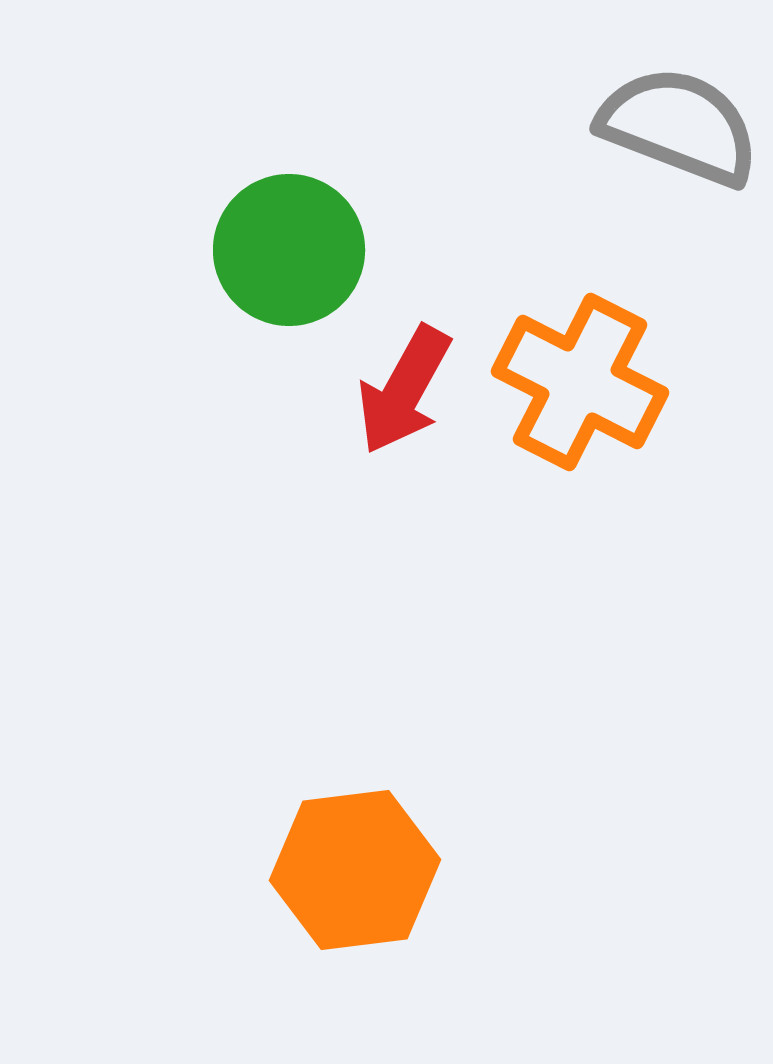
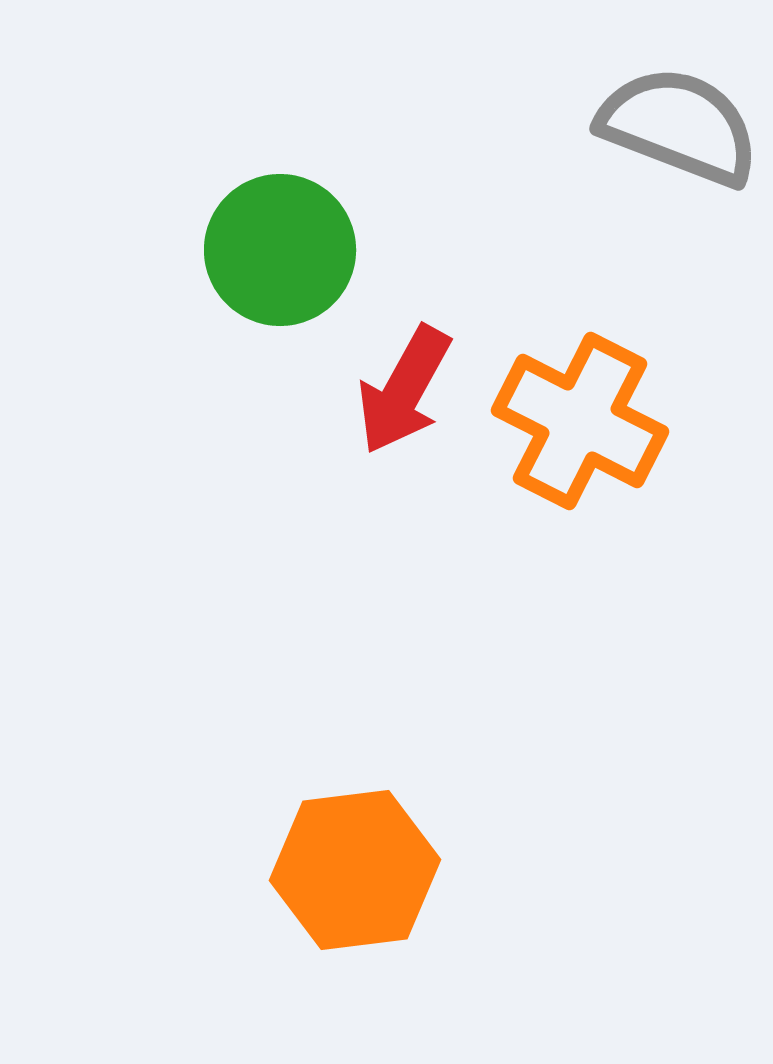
green circle: moved 9 px left
orange cross: moved 39 px down
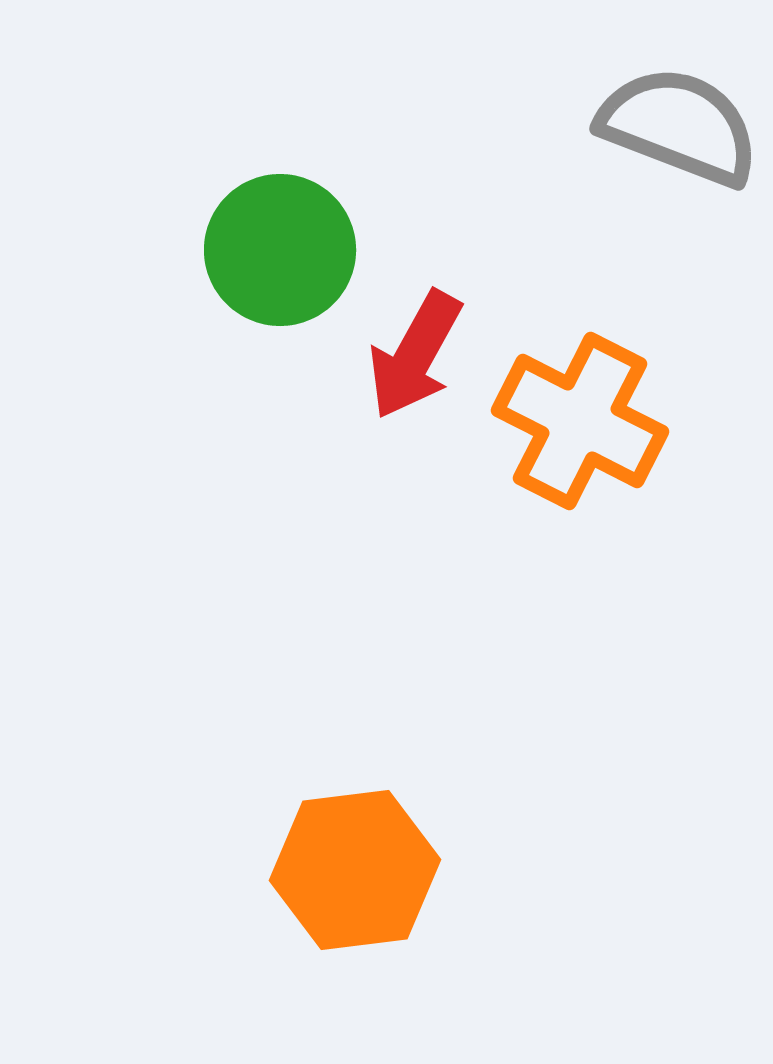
red arrow: moved 11 px right, 35 px up
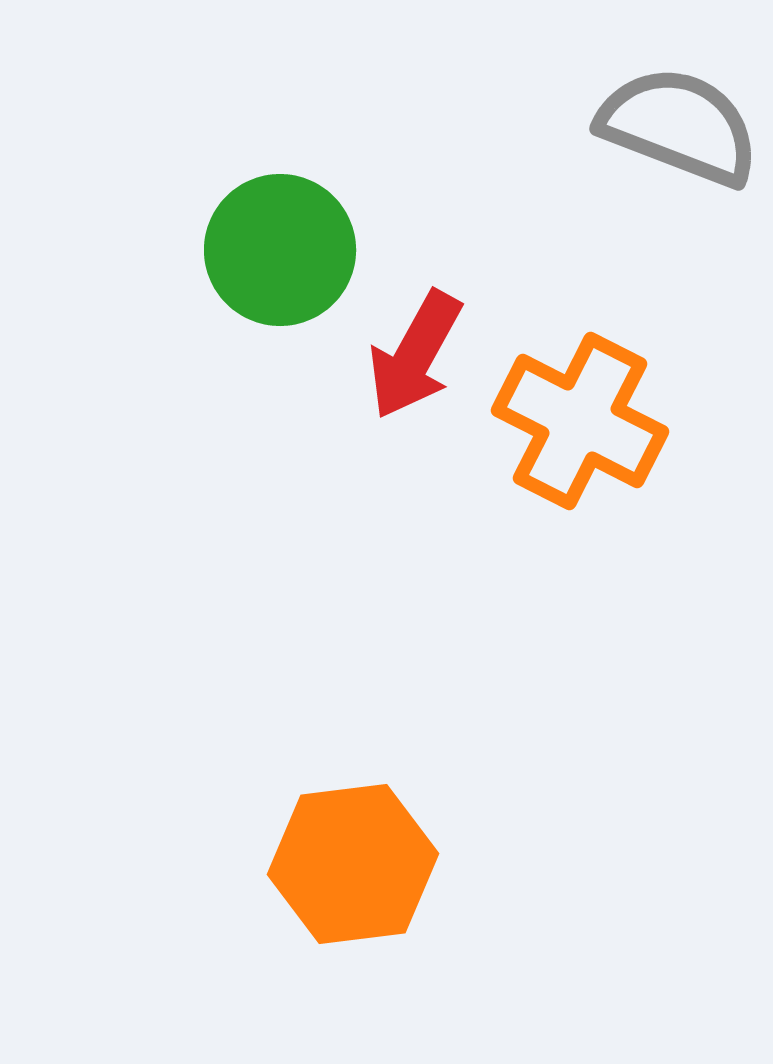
orange hexagon: moved 2 px left, 6 px up
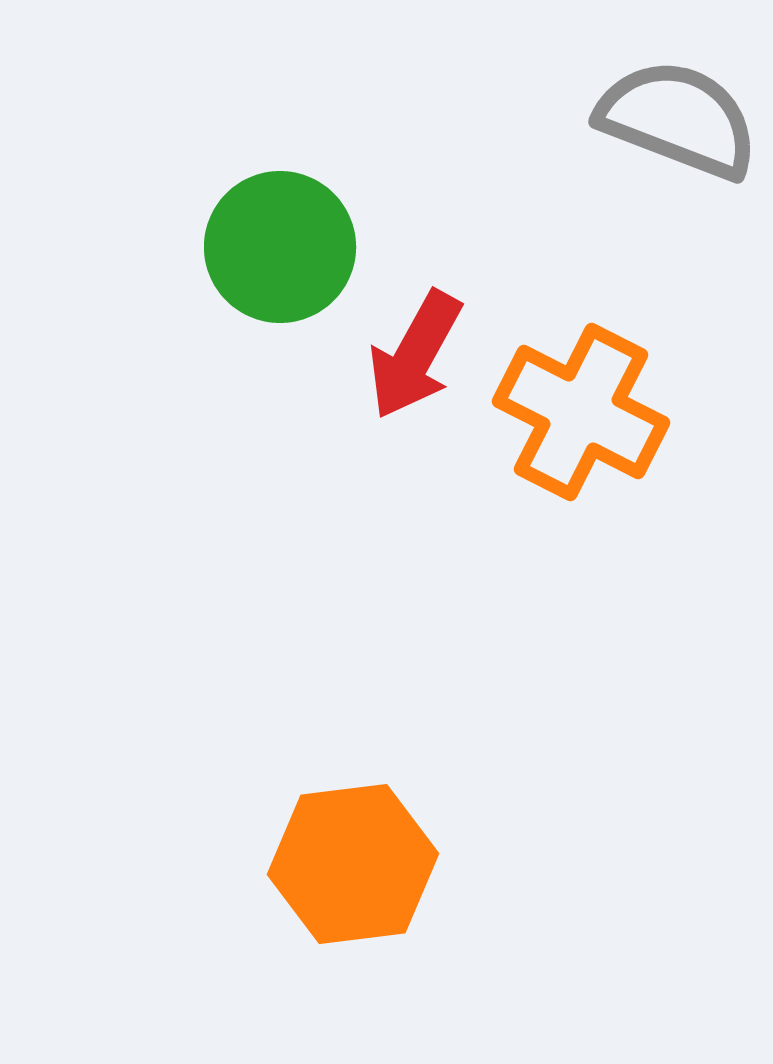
gray semicircle: moved 1 px left, 7 px up
green circle: moved 3 px up
orange cross: moved 1 px right, 9 px up
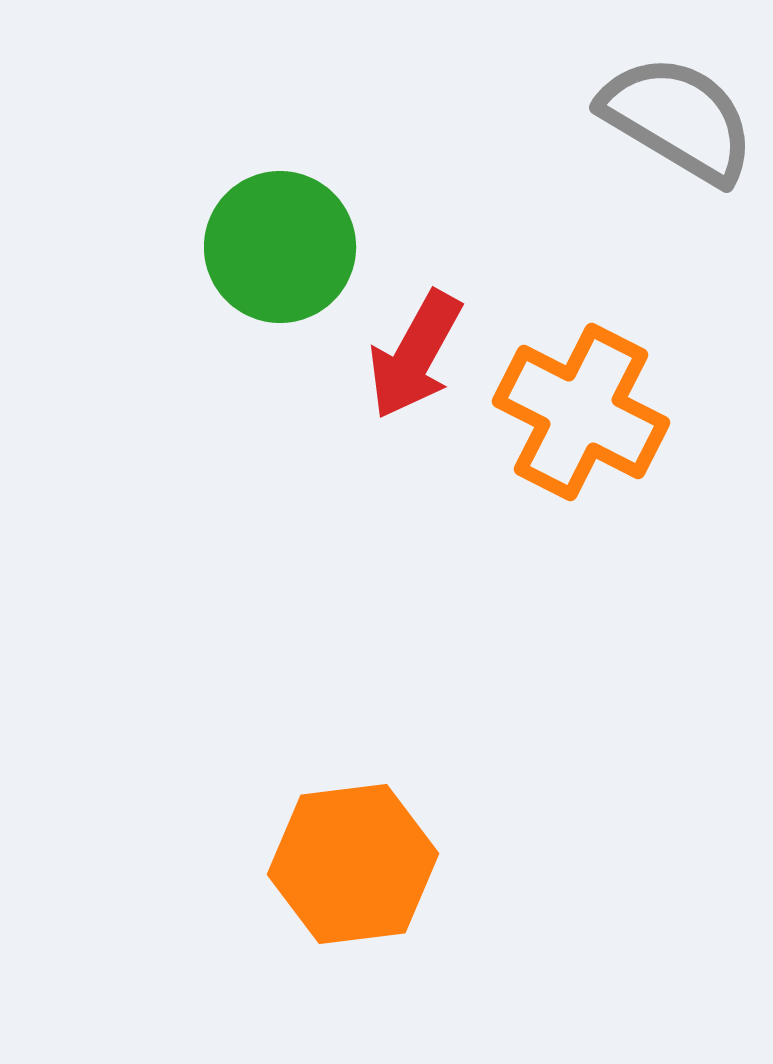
gray semicircle: rotated 10 degrees clockwise
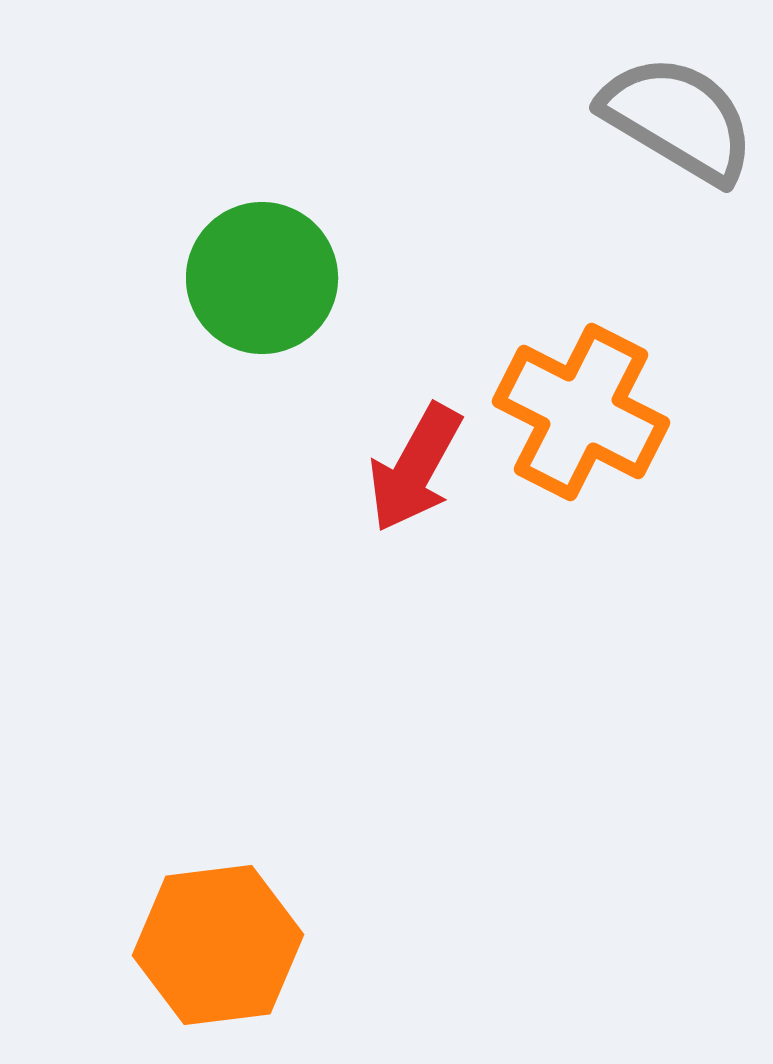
green circle: moved 18 px left, 31 px down
red arrow: moved 113 px down
orange hexagon: moved 135 px left, 81 px down
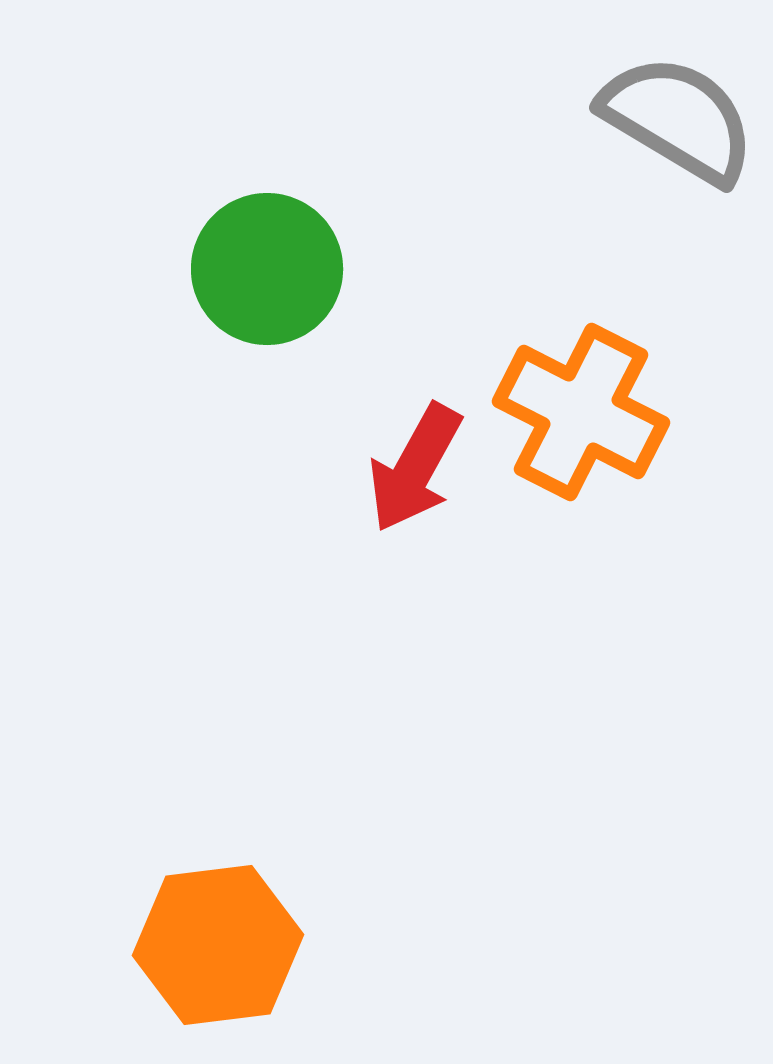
green circle: moved 5 px right, 9 px up
